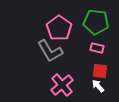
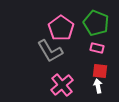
green pentagon: moved 1 px down; rotated 15 degrees clockwise
pink pentagon: moved 2 px right
white arrow: rotated 32 degrees clockwise
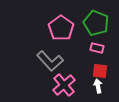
gray L-shape: moved 10 px down; rotated 12 degrees counterclockwise
pink cross: moved 2 px right
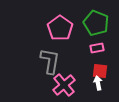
pink pentagon: moved 1 px left
pink rectangle: rotated 24 degrees counterclockwise
gray L-shape: rotated 128 degrees counterclockwise
white arrow: moved 3 px up
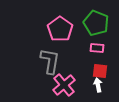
pink pentagon: moved 1 px down
pink rectangle: rotated 16 degrees clockwise
white arrow: moved 2 px down
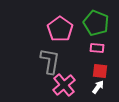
white arrow: moved 2 px down; rotated 48 degrees clockwise
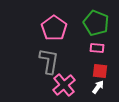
pink pentagon: moved 6 px left, 1 px up
gray L-shape: moved 1 px left
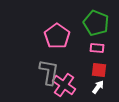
pink pentagon: moved 3 px right, 8 px down
gray L-shape: moved 11 px down
red square: moved 1 px left, 1 px up
pink cross: rotated 15 degrees counterclockwise
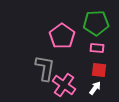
green pentagon: rotated 25 degrees counterclockwise
pink pentagon: moved 5 px right
gray L-shape: moved 4 px left, 4 px up
white arrow: moved 3 px left, 1 px down
